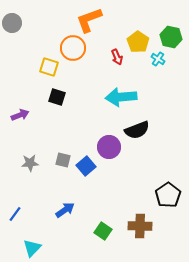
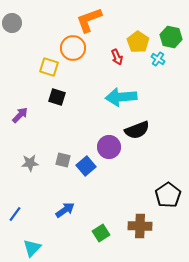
purple arrow: rotated 24 degrees counterclockwise
green square: moved 2 px left, 2 px down; rotated 24 degrees clockwise
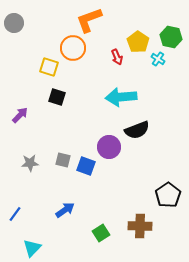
gray circle: moved 2 px right
blue square: rotated 30 degrees counterclockwise
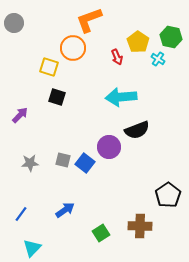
blue square: moved 1 px left, 3 px up; rotated 18 degrees clockwise
blue line: moved 6 px right
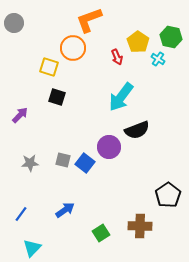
cyan arrow: rotated 48 degrees counterclockwise
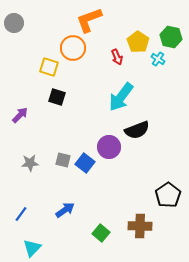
green square: rotated 18 degrees counterclockwise
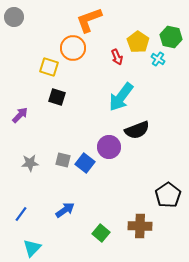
gray circle: moved 6 px up
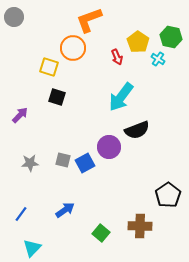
blue square: rotated 24 degrees clockwise
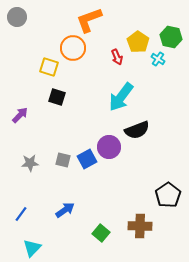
gray circle: moved 3 px right
blue square: moved 2 px right, 4 px up
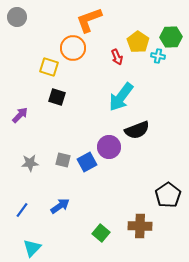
green hexagon: rotated 15 degrees counterclockwise
cyan cross: moved 3 px up; rotated 24 degrees counterclockwise
blue square: moved 3 px down
blue arrow: moved 5 px left, 4 px up
blue line: moved 1 px right, 4 px up
